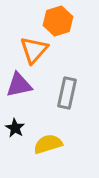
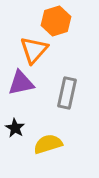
orange hexagon: moved 2 px left
purple triangle: moved 2 px right, 2 px up
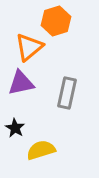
orange triangle: moved 5 px left, 3 px up; rotated 8 degrees clockwise
yellow semicircle: moved 7 px left, 6 px down
